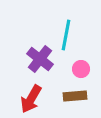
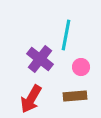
pink circle: moved 2 px up
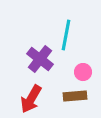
pink circle: moved 2 px right, 5 px down
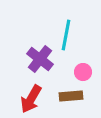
brown rectangle: moved 4 px left
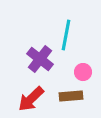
red arrow: rotated 16 degrees clockwise
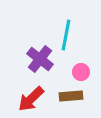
pink circle: moved 2 px left
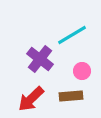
cyan line: moved 6 px right; rotated 48 degrees clockwise
pink circle: moved 1 px right, 1 px up
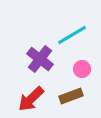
pink circle: moved 2 px up
brown rectangle: rotated 15 degrees counterclockwise
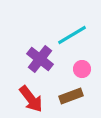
red arrow: rotated 84 degrees counterclockwise
